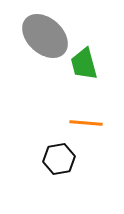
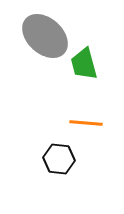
black hexagon: rotated 16 degrees clockwise
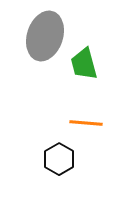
gray ellipse: rotated 66 degrees clockwise
black hexagon: rotated 24 degrees clockwise
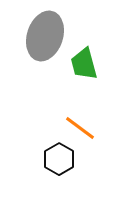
orange line: moved 6 px left, 5 px down; rotated 32 degrees clockwise
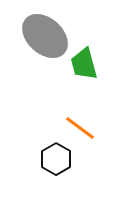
gray ellipse: rotated 66 degrees counterclockwise
black hexagon: moved 3 px left
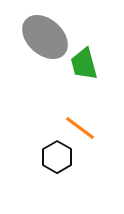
gray ellipse: moved 1 px down
black hexagon: moved 1 px right, 2 px up
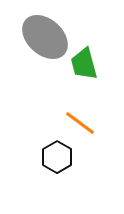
orange line: moved 5 px up
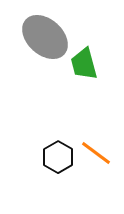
orange line: moved 16 px right, 30 px down
black hexagon: moved 1 px right
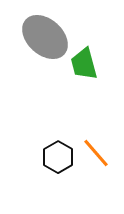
orange line: rotated 12 degrees clockwise
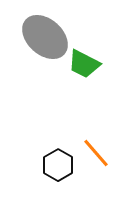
green trapezoid: rotated 48 degrees counterclockwise
black hexagon: moved 8 px down
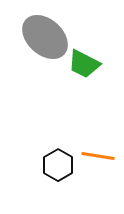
orange line: moved 2 px right, 3 px down; rotated 40 degrees counterclockwise
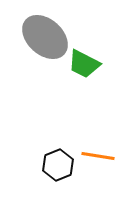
black hexagon: rotated 8 degrees clockwise
